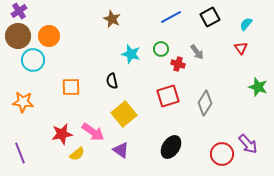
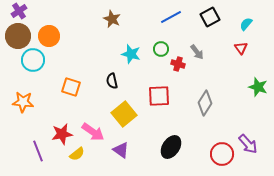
orange square: rotated 18 degrees clockwise
red square: moved 9 px left; rotated 15 degrees clockwise
purple line: moved 18 px right, 2 px up
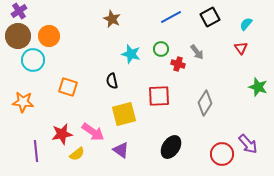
orange square: moved 3 px left
yellow square: rotated 25 degrees clockwise
purple line: moved 2 px left; rotated 15 degrees clockwise
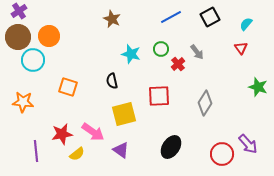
brown circle: moved 1 px down
red cross: rotated 32 degrees clockwise
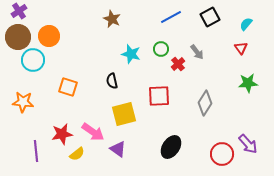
green star: moved 10 px left, 4 px up; rotated 24 degrees counterclockwise
purple triangle: moved 3 px left, 1 px up
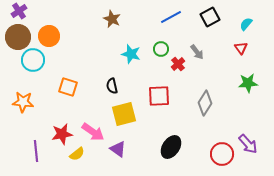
black semicircle: moved 5 px down
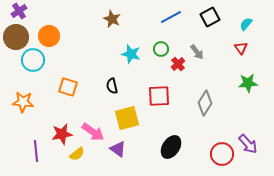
brown circle: moved 2 px left
yellow square: moved 3 px right, 4 px down
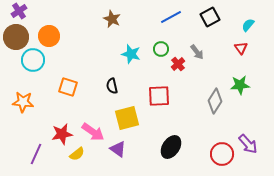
cyan semicircle: moved 2 px right, 1 px down
green star: moved 8 px left, 2 px down
gray diamond: moved 10 px right, 2 px up
purple line: moved 3 px down; rotated 30 degrees clockwise
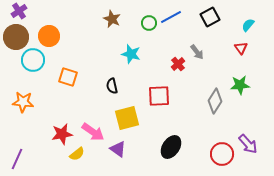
green circle: moved 12 px left, 26 px up
orange square: moved 10 px up
purple line: moved 19 px left, 5 px down
